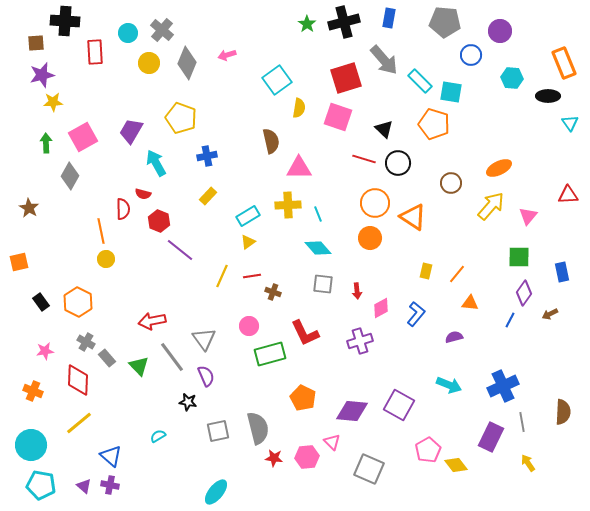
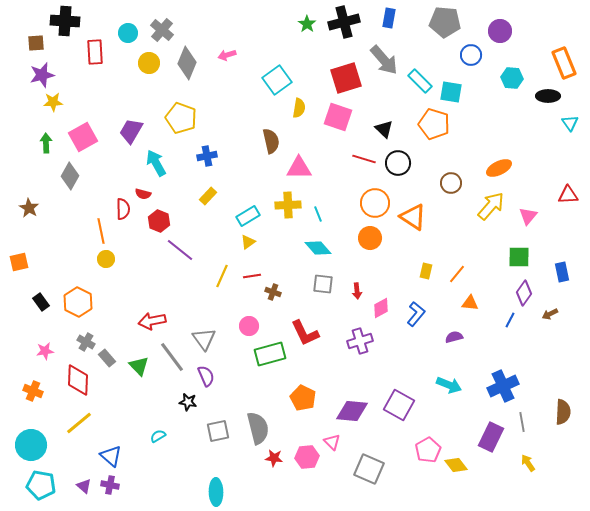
cyan ellipse at (216, 492): rotated 40 degrees counterclockwise
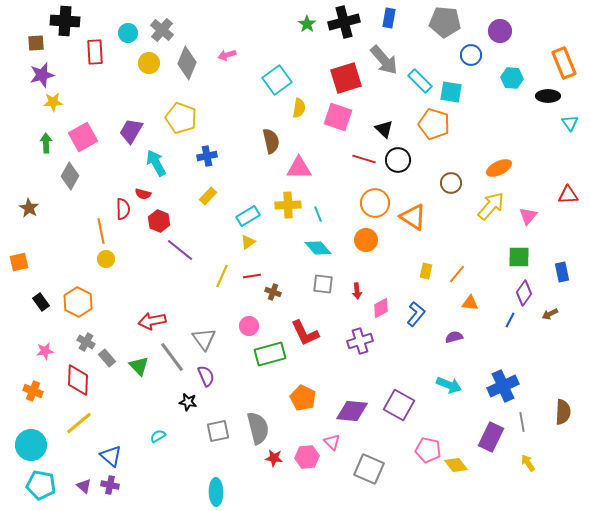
black circle at (398, 163): moved 3 px up
orange circle at (370, 238): moved 4 px left, 2 px down
pink pentagon at (428, 450): rotated 30 degrees counterclockwise
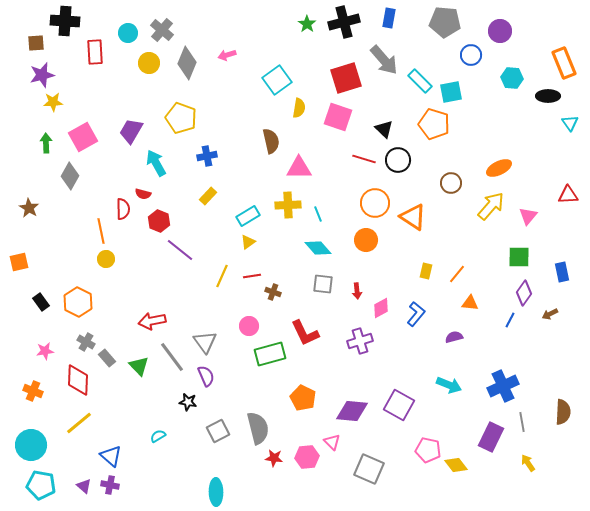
cyan square at (451, 92): rotated 20 degrees counterclockwise
gray triangle at (204, 339): moved 1 px right, 3 px down
gray square at (218, 431): rotated 15 degrees counterclockwise
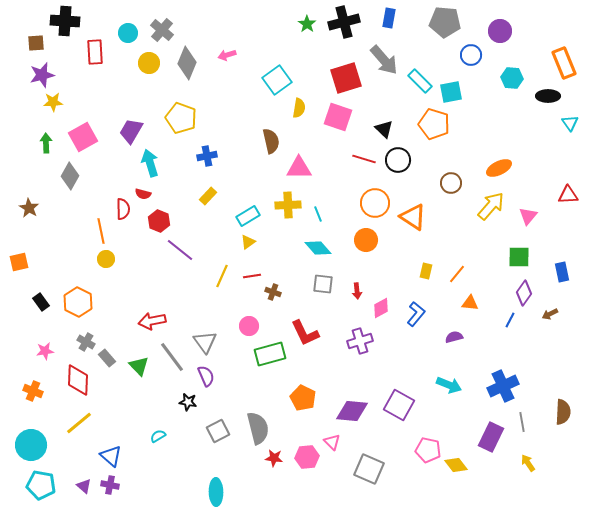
cyan arrow at (156, 163): moved 6 px left; rotated 12 degrees clockwise
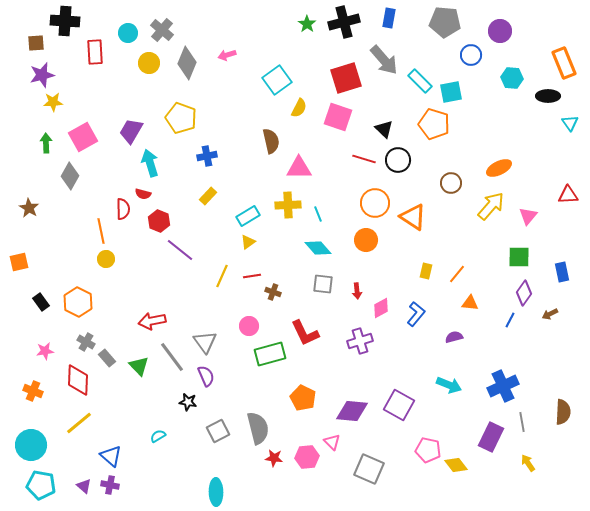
yellow semicircle at (299, 108): rotated 18 degrees clockwise
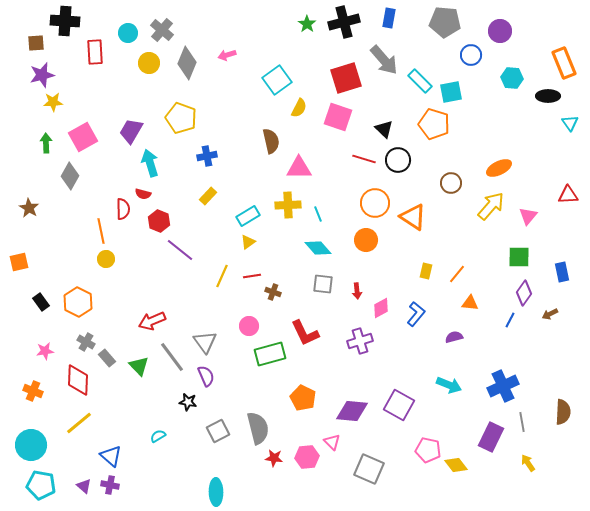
red arrow at (152, 321): rotated 12 degrees counterclockwise
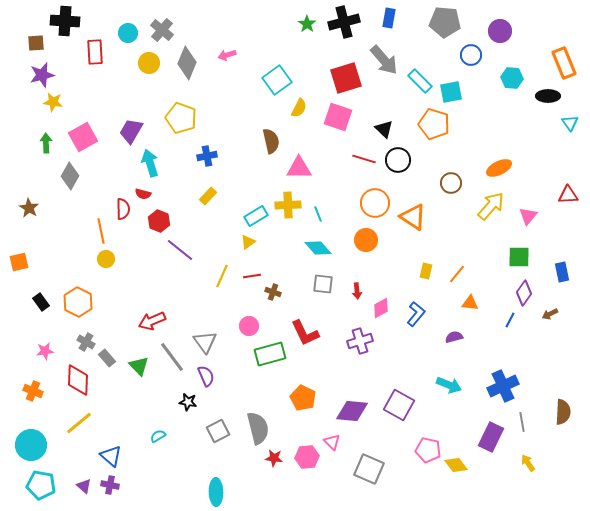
yellow star at (53, 102): rotated 12 degrees clockwise
cyan rectangle at (248, 216): moved 8 px right
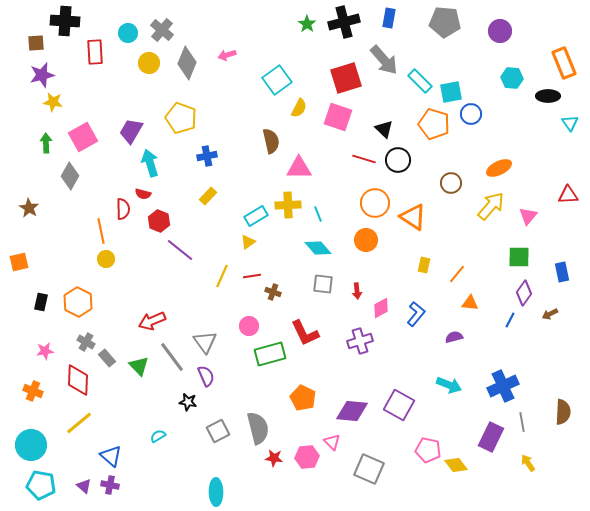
blue circle at (471, 55): moved 59 px down
yellow rectangle at (426, 271): moved 2 px left, 6 px up
black rectangle at (41, 302): rotated 48 degrees clockwise
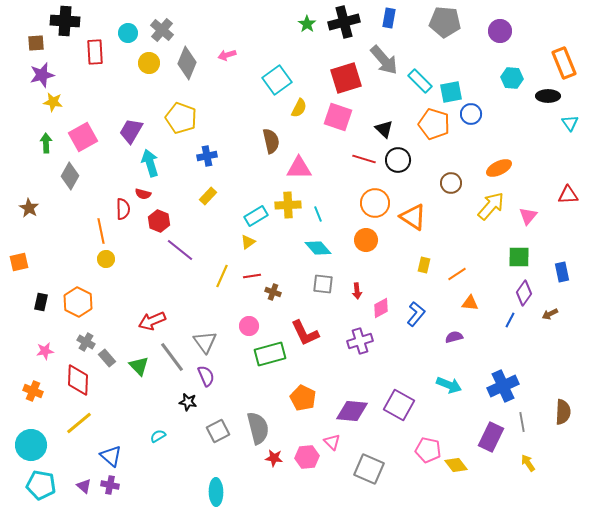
orange line at (457, 274): rotated 18 degrees clockwise
